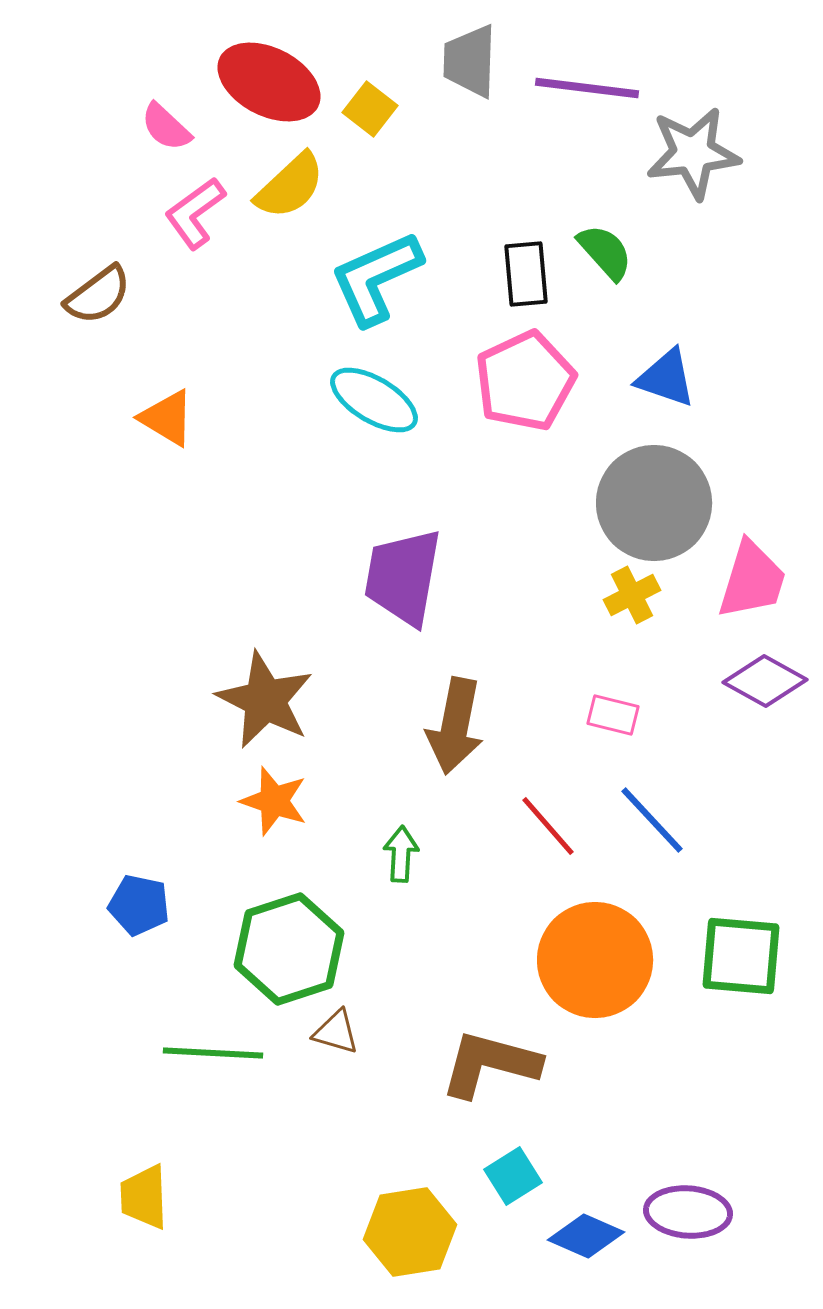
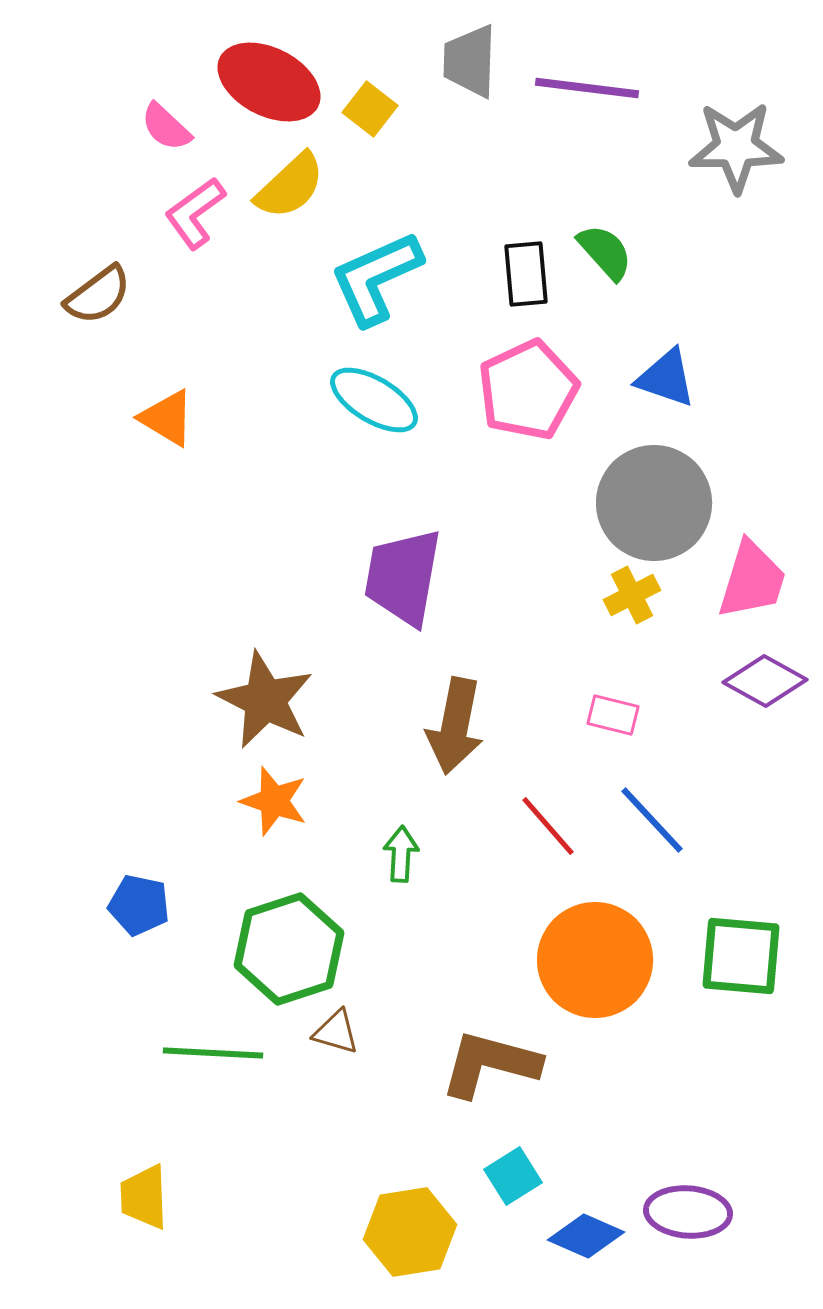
gray star: moved 43 px right, 6 px up; rotated 6 degrees clockwise
pink pentagon: moved 3 px right, 9 px down
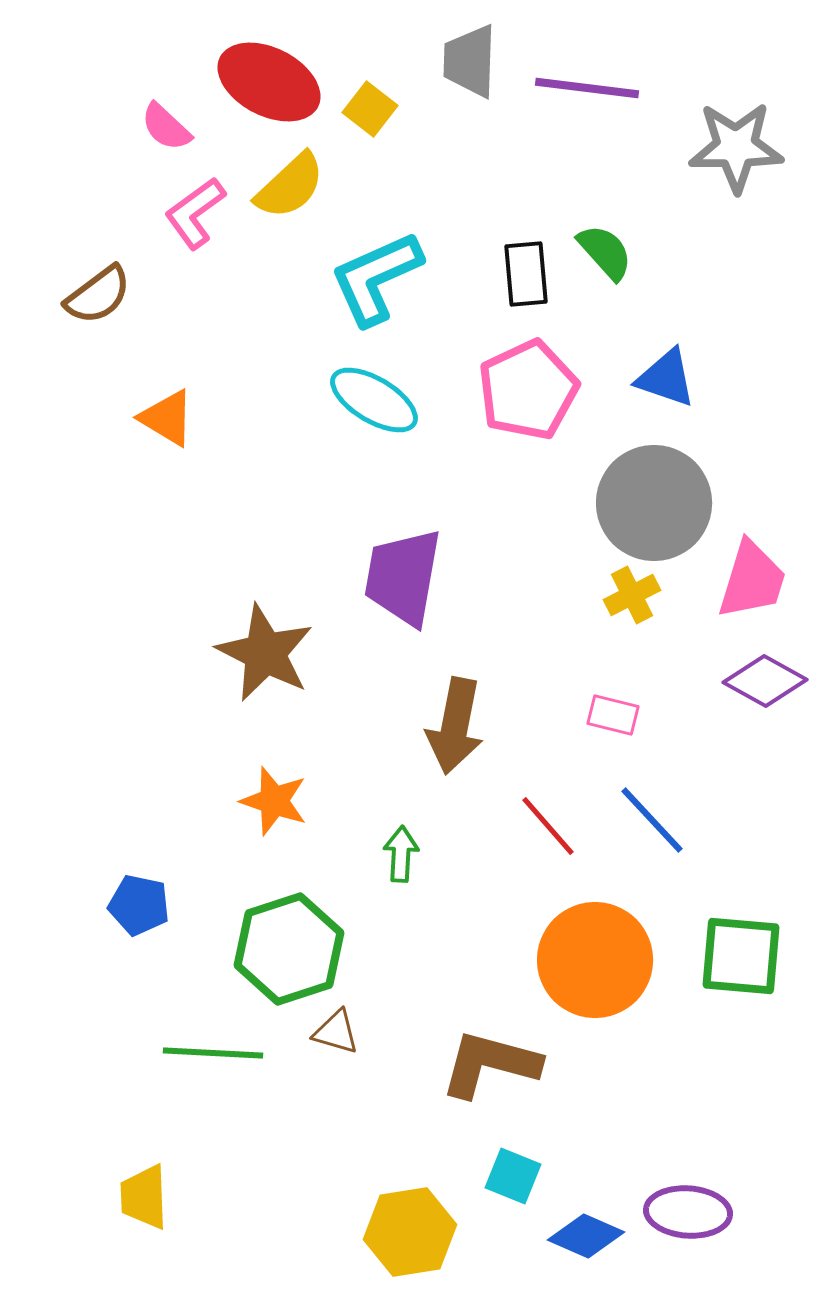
brown star: moved 47 px up
cyan square: rotated 36 degrees counterclockwise
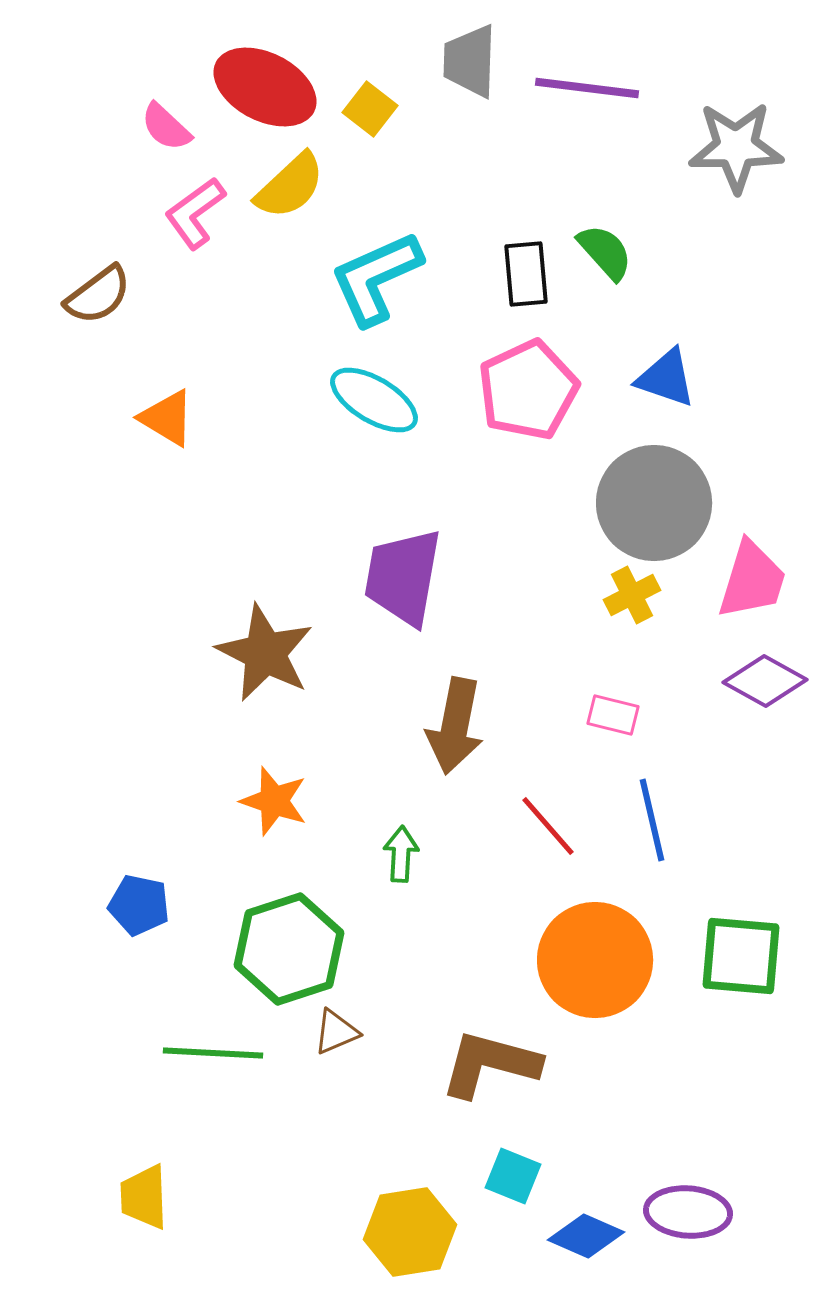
red ellipse: moved 4 px left, 5 px down
blue line: rotated 30 degrees clockwise
brown triangle: rotated 39 degrees counterclockwise
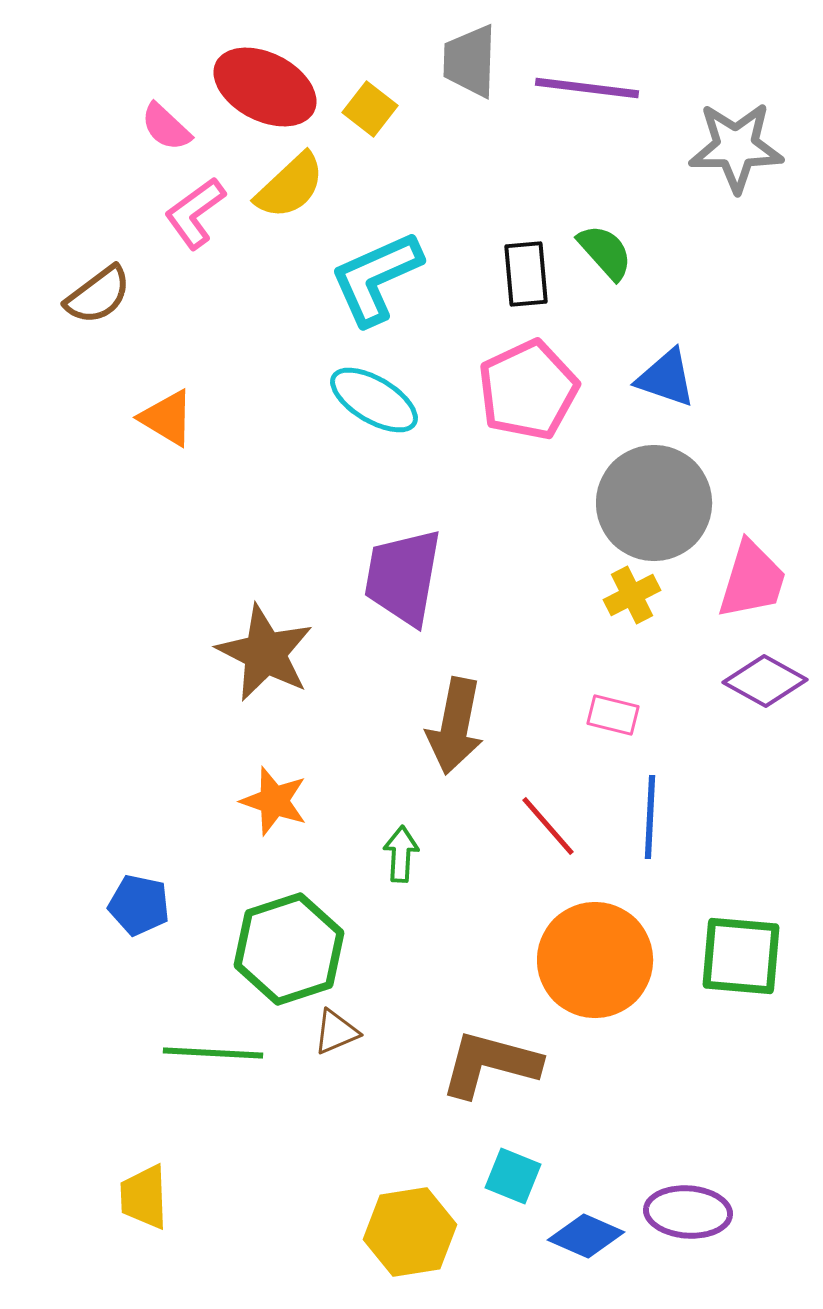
blue line: moved 2 px left, 3 px up; rotated 16 degrees clockwise
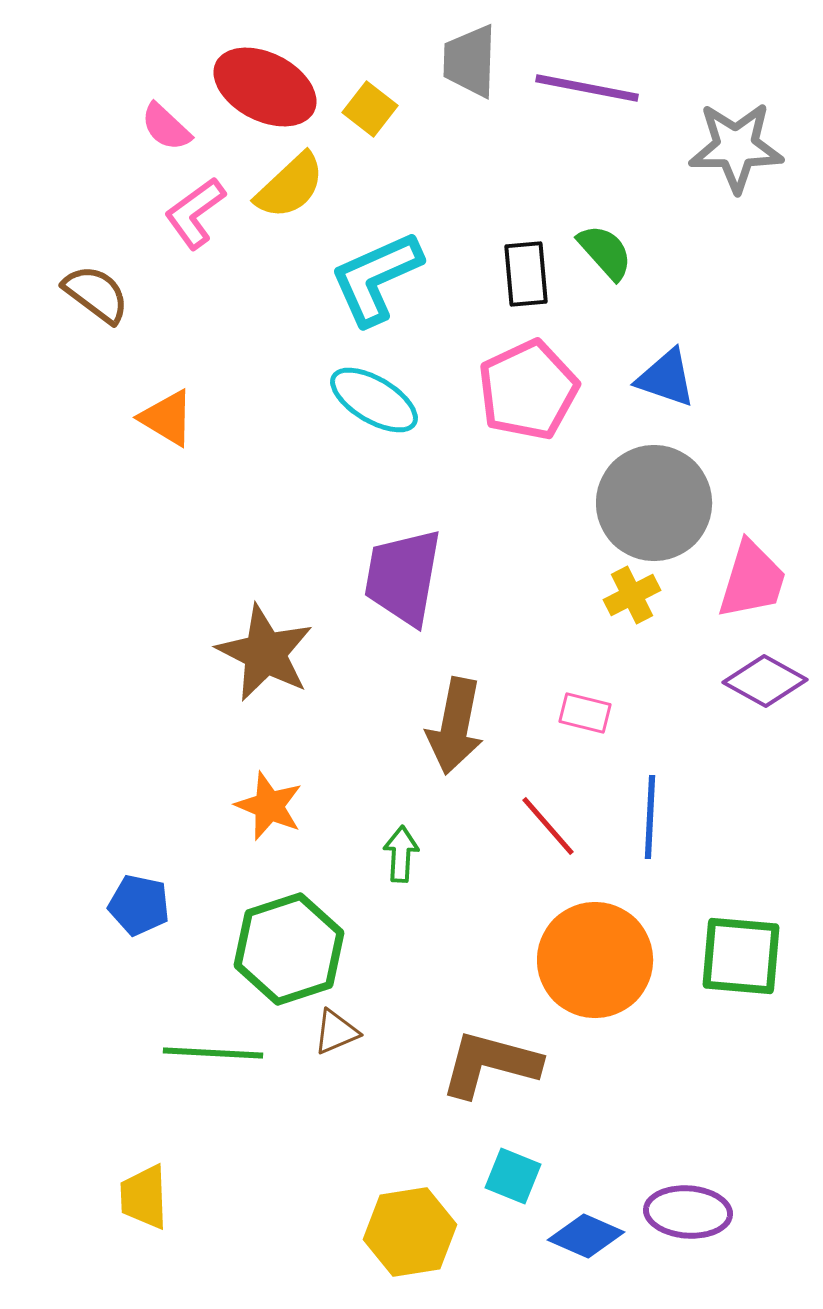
purple line: rotated 4 degrees clockwise
brown semicircle: moved 2 px left, 1 px up; rotated 106 degrees counterclockwise
pink rectangle: moved 28 px left, 2 px up
orange star: moved 5 px left, 5 px down; rotated 4 degrees clockwise
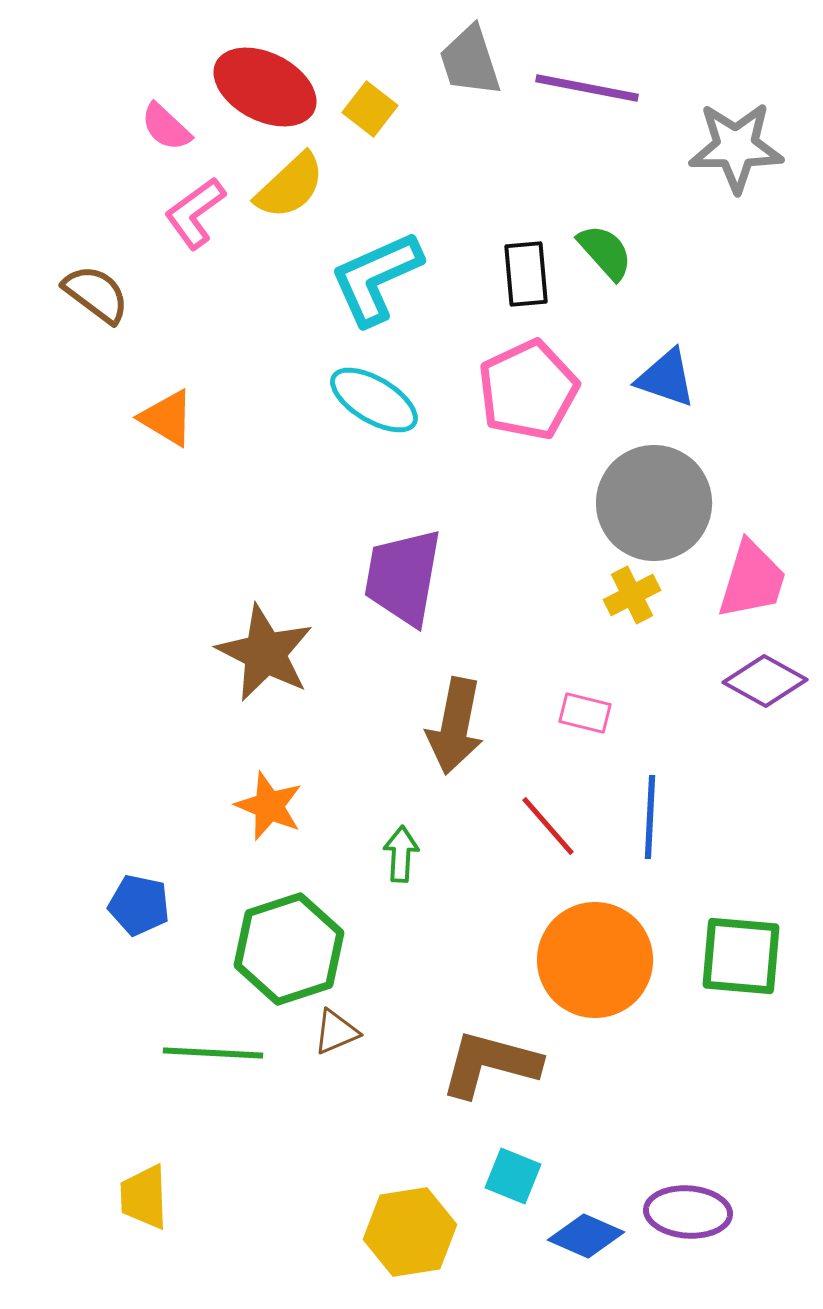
gray trapezoid: rotated 20 degrees counterclockwise
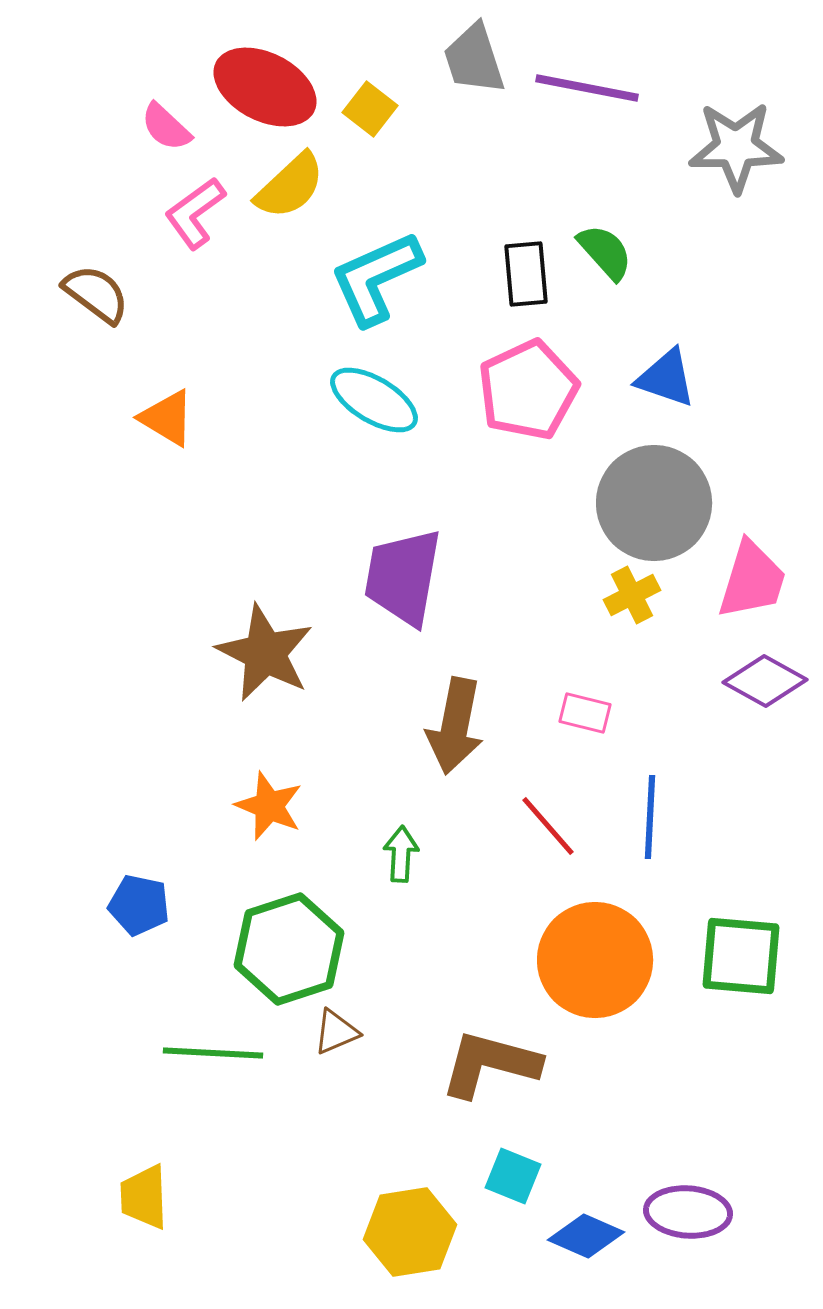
gray trapezoid: moved 4 px right, 2 px up
